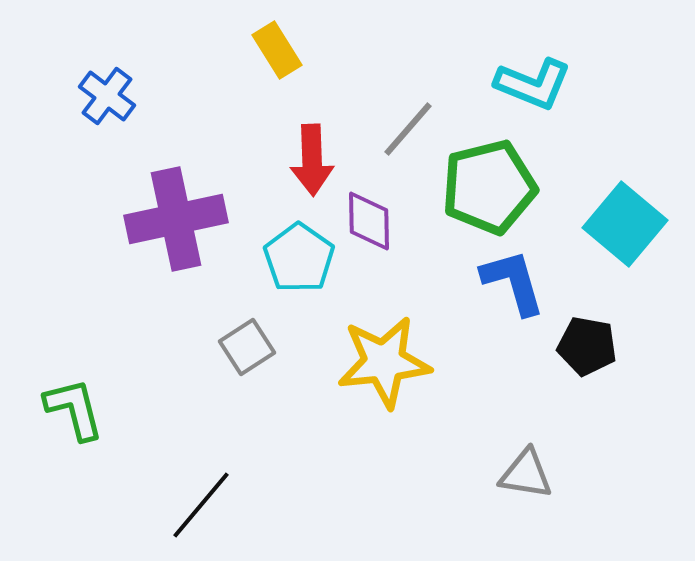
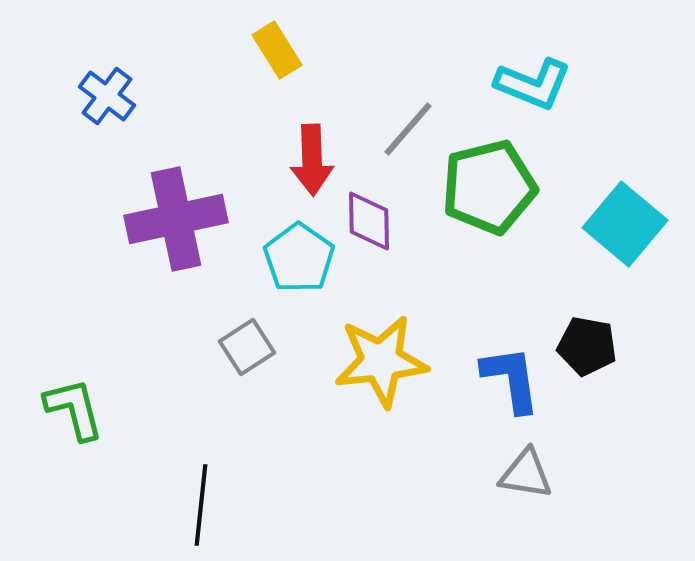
blue L-shape: moved 2 px left, 97 px down; rotated 8 degrees clockwise
yellow star: moved 3 px left, 1 px up
black line: rotated 34 degrees counterclockwise
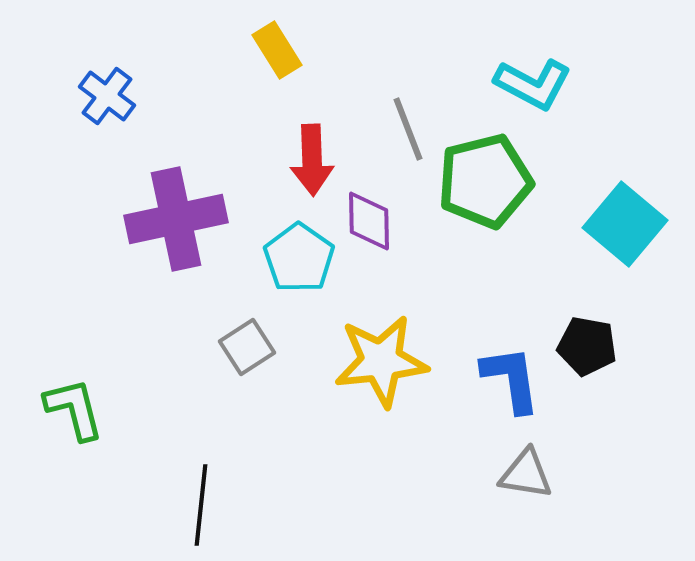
cyan L-shape: rotated 6 degrees clockwise
gray line: rotated 62 degrees counterclockwise
green pentagon: moved 4 px left, 6 px up
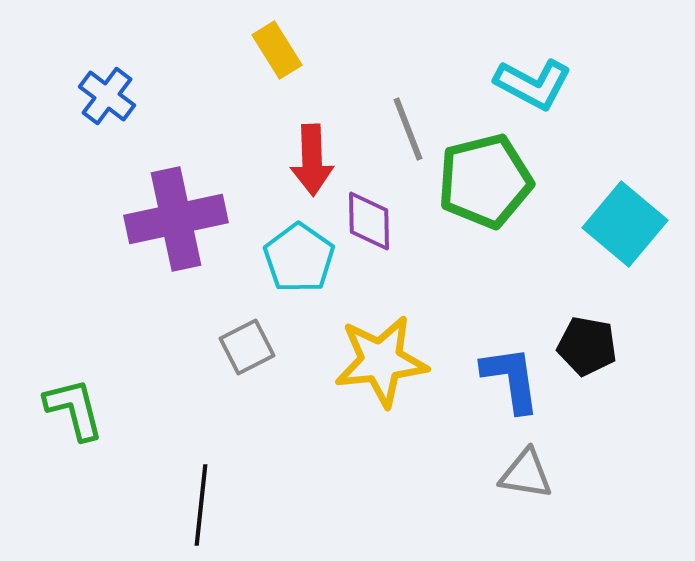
gray square: rotated 6 degrees clockwise
